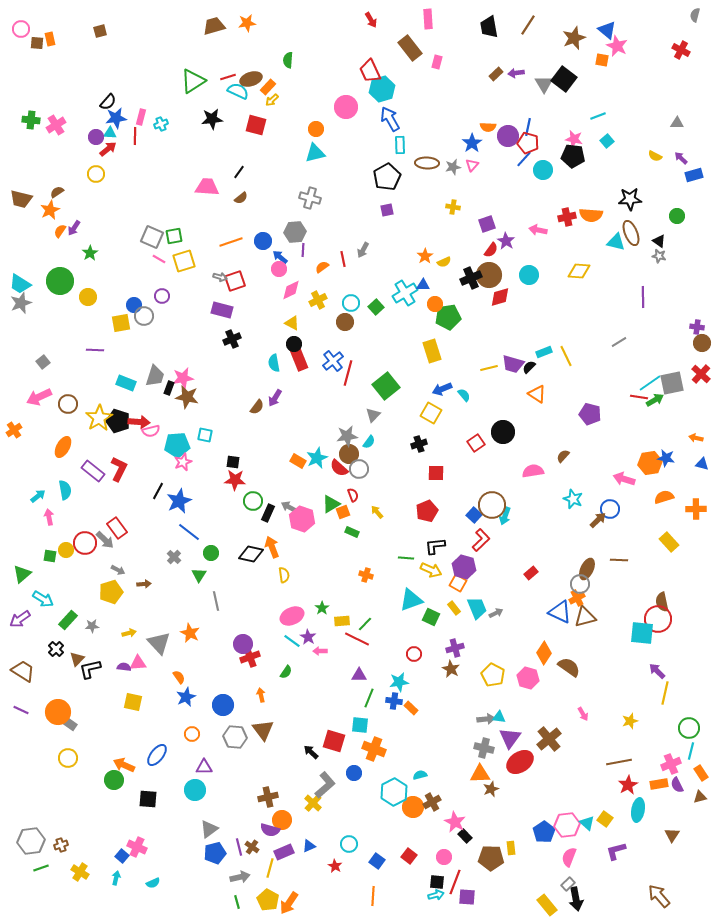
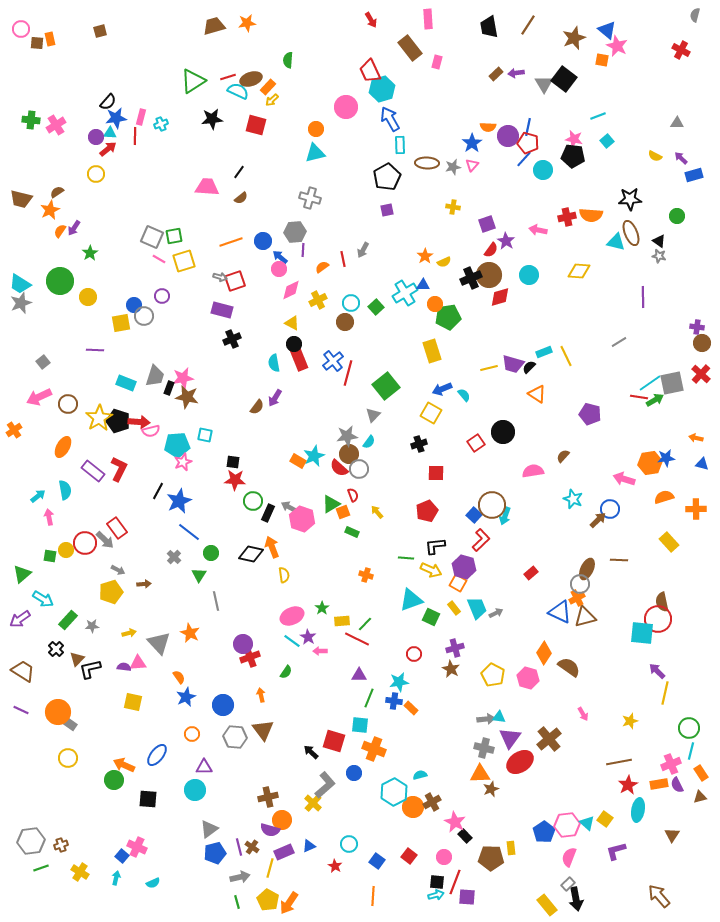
cyan star at (317, 458): moved 3 px left, 2 px up
blue star at (666, 458): rotated 18 degrees counterclockwise
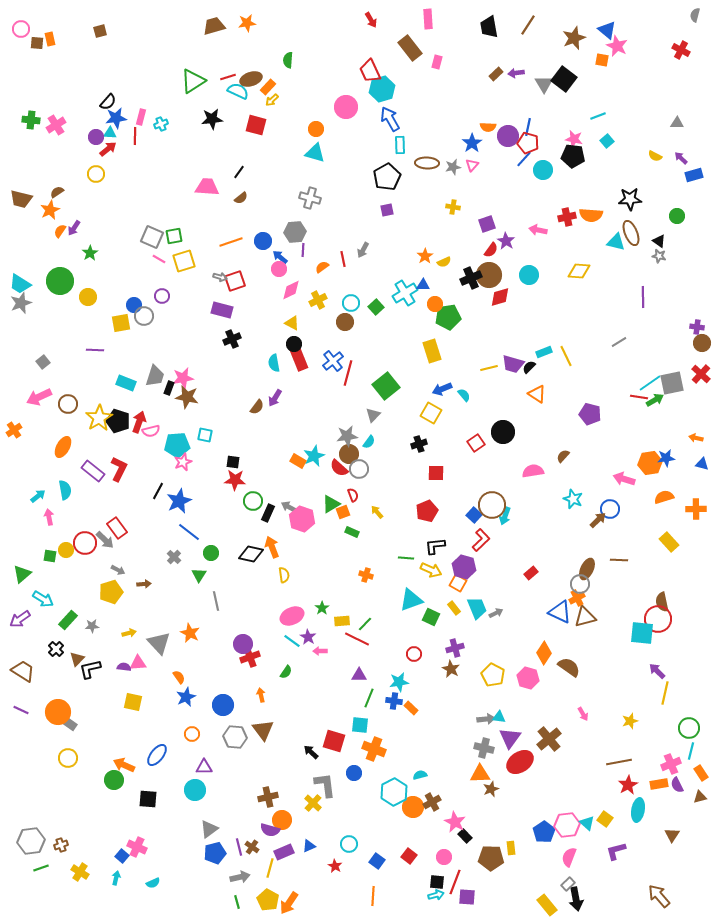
cyan triangle at (315, 153): rotated 30 degrees clockwise
red arrow at (139, 422): rotated 75 degrees counterclockwise
gray L-shape at (325, 785): rotated 56 degrees counterclockwise
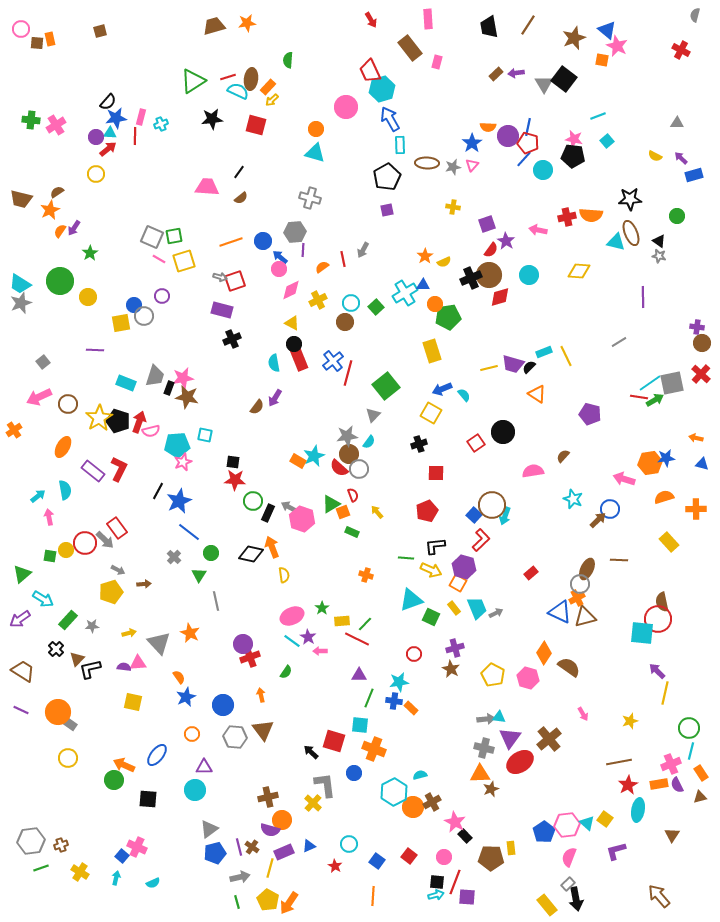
brown ellipse at (251, 79): rotated 65 degrees counterclockwise
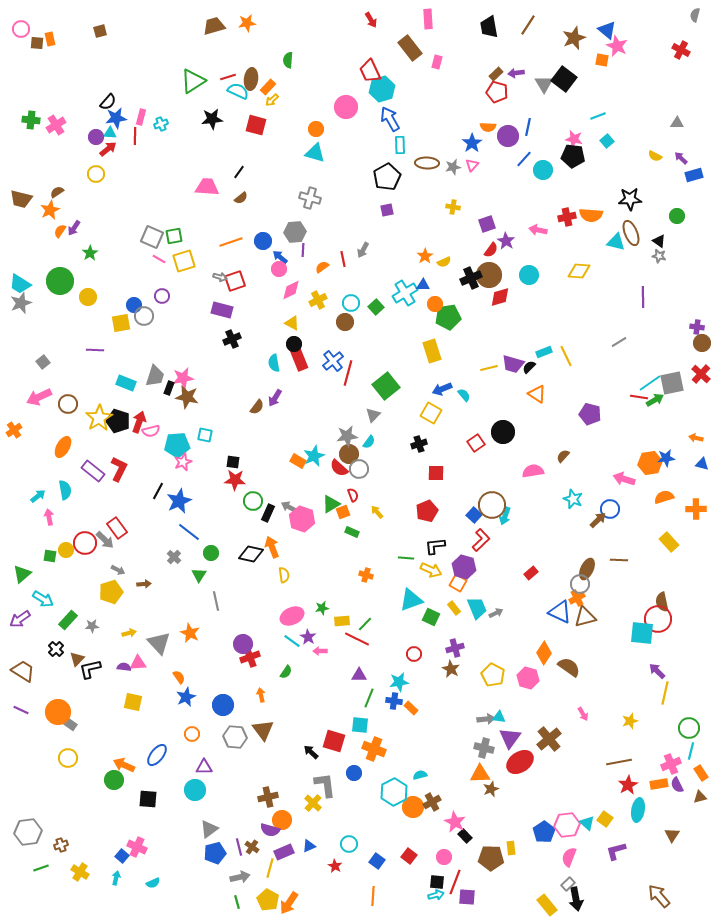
red pentagon at (528, 143): moved 31 px left, 51 px up
green star at (322, 608): rotated 24 degrees clockwise
gray hexagon at (31, 841): moved 3 px left, 9 px up
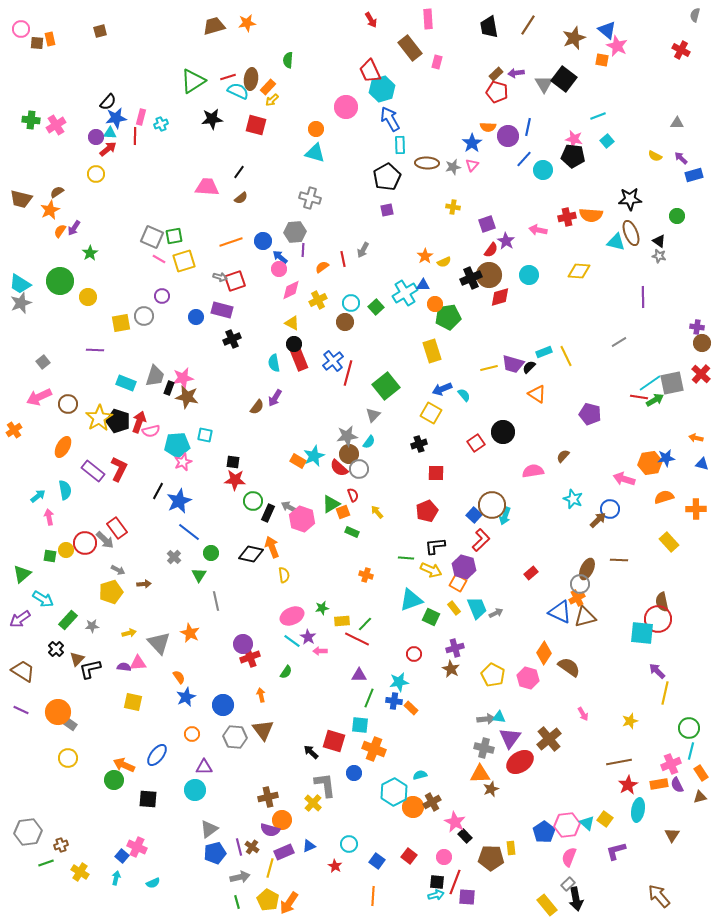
blue circle at (134, 305): moved 62 px right, 12 px down
green line at (41, 868): moved 5 px right, 5 px up
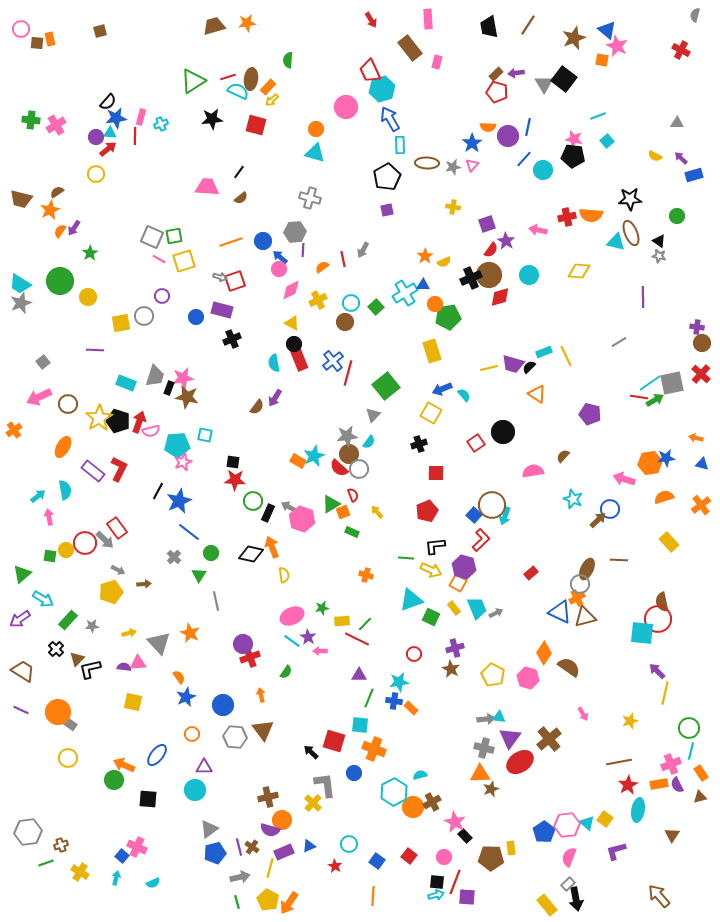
orange cross at (696, 509): moved 5 px right, 4 px up; rotated 36 degrees counterclockwise
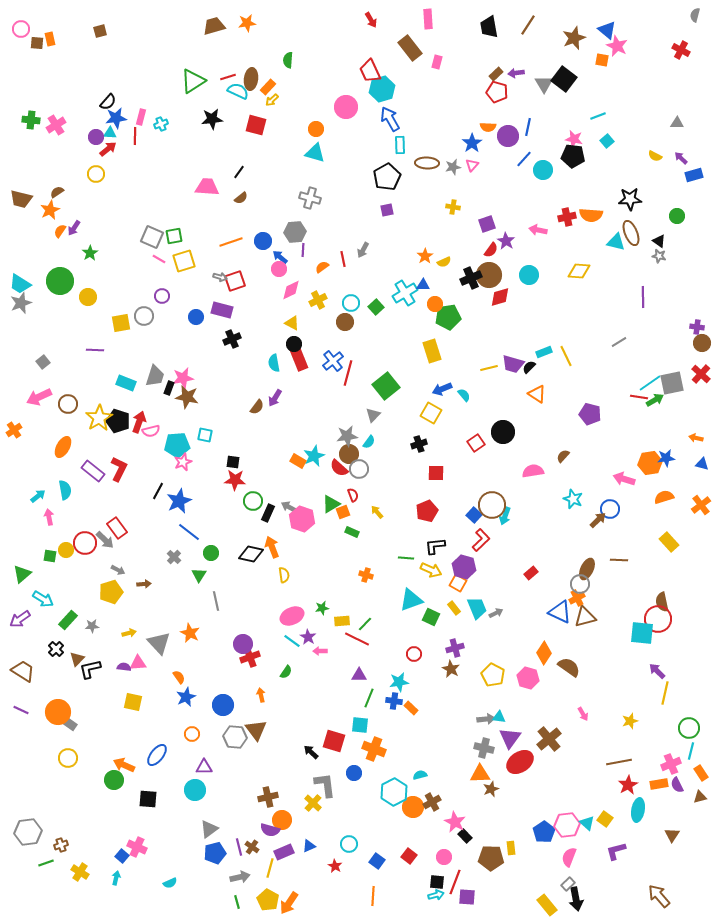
brown triangle at (263, 730): moved 7 px left
cyan semicircle at (153, 883): moved 17 px right
